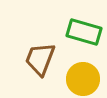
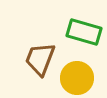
yellow circle: moved 6 px left, 1 px up
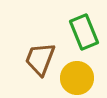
green rectangle: rotated 52 degrees clockwise
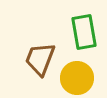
green rectangle: rotated 12 degrees clockwise
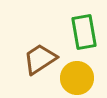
brown trapezoid: rotated 36 degrees clockwise
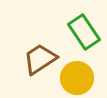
green rectangle: rotated 24 degrees counterclockwise
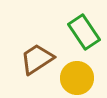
brown trapezoid: moved 3 px left
